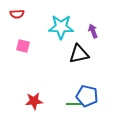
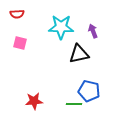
pink square: moved 3 px left, 3 px up
blue pentagon: moved 2 px right, 5 px up
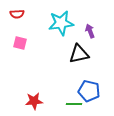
cyan star: moved 4 px up; rotated 10 degrees counterclockwise
purple arrow: moved 3 px left
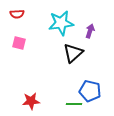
purple arrow: rotated 40 degrees clockwise
pink square: moved 1 px left
black triangle: moved 6 px left, 1 px up; rotated 30 degrees counterclockwise
blue pentagon: moved 1 px right
red star: moved 3 px left
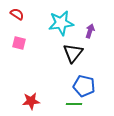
red semicircle: rotated 144 degrees counterclockwise
black triangle: rotated 10 degrees counterclockwise
blue pentagon: moved 6 px left, 5 px up
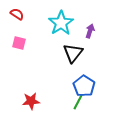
cyan star: rotated 25 degrees counterclockwise
blue pentagon: rotated 20 degrees clockwise
green line: moved 4 px right, 2 px up; rotated 63 degrees counterclockwise
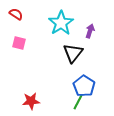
red semicircle: moved 1 px left
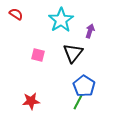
cyan star: moved 3 px up
pink square: moved 19 px right, 12 px down
